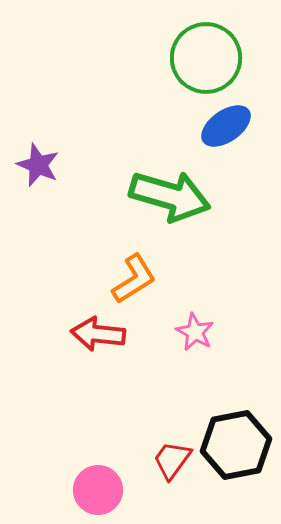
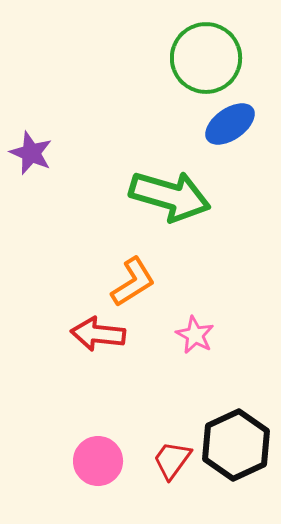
blue ellipse: moved 4 px right, 2 px up
purple star: moved 7 px left, 12 px up
orange L-shape: moved 1 px left, 3 px down
pink star: moved 3 px down
black hexagon: rotated 14 degrees counterclockwise
pink circle: moved 29 px up
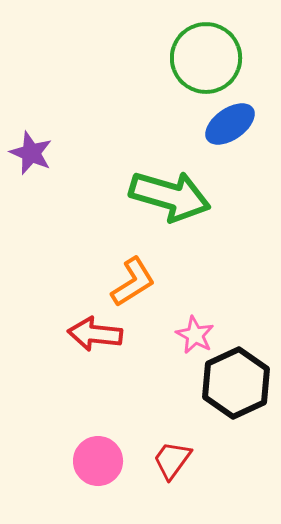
red arrow: moved 3 px left
black hexagon: moved 62 px up
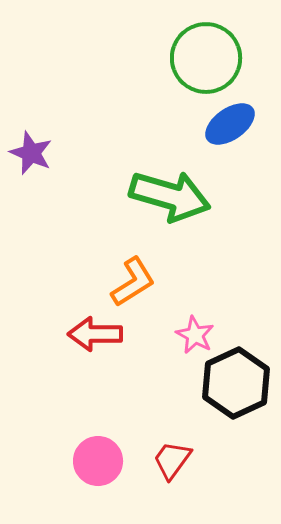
red arrow: rotated 6 degrees counterclockwise
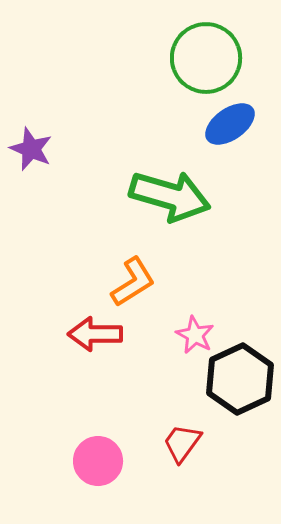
purple star: moved 4 px up
black hexagon: moved 4 px right, 4 px up
red trapezoid: moved 10 px right, 17 px up
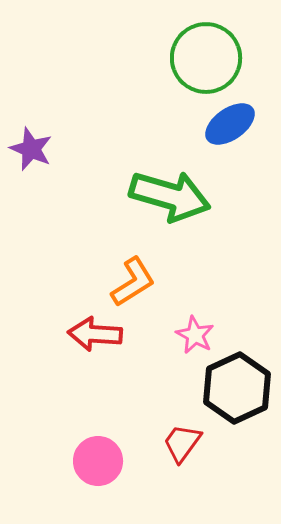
red arrow: rotated 4 degrees clockwise
black hexagon: moved 3 px left, 9 px down
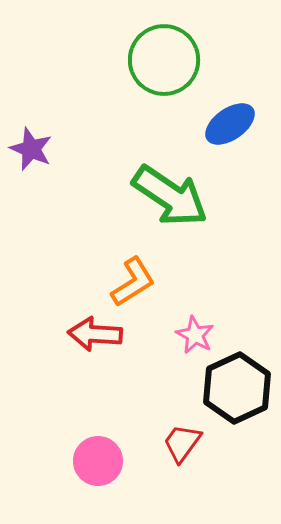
green circle: moved 42 px left, 2 px down
green arrow: rotated 18 degrees clockwise
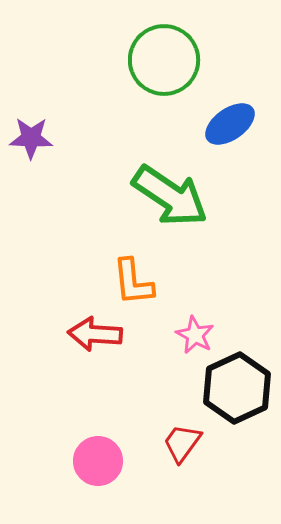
purple star: moved 11 px up; rotated 21 degrees counterclockwise
orange L-shape: rotated 116 degrees clockwise
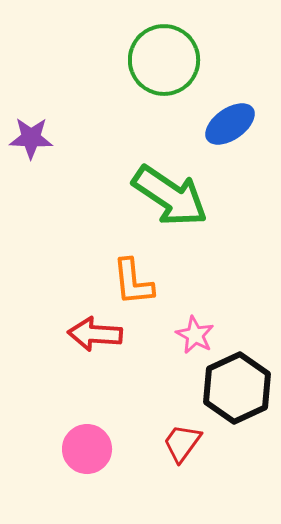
pink circle: moved 11 px left, 12 px up
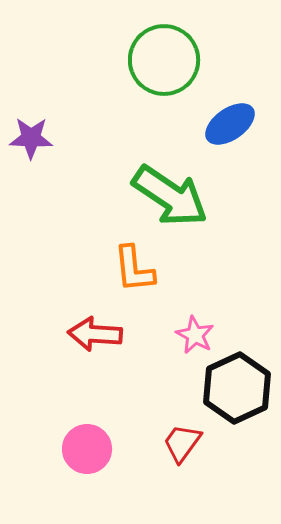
orange L-shape: moved 1 px right, 13 px up
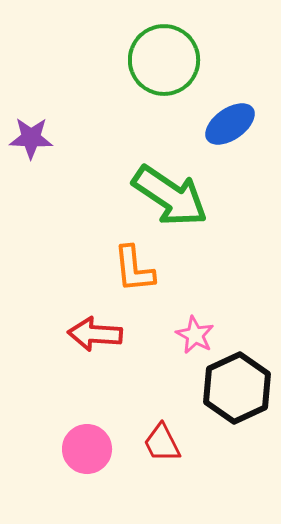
red trapezoid: moved 20 px left; rotated 63 degrees counterclockwise
